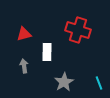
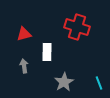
red cross: moved 1 px left, 3 px up
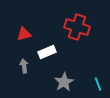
white rectangle: rotated 66 degrees clockwise
cyan line: moved 1 px left, 1 px down
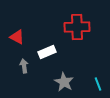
red cross: rotated 20 degrees counterclockwise
red triangle: moved 7 px left, 3 px down; rotated 42 degrees clockwise
gray star: rotated 12 degrees counterclockwise
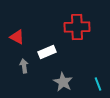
gray star: moved 1 px left
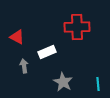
cyan line: rotated 16 degrees clockwise
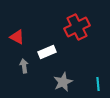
red cross: rotated 25 degrees counterclockwise
gray star: rotated 18 degrees clockwise
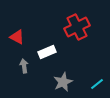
cyan line: moved 1 px left; rotated 56 degrees clockwise
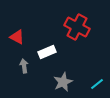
red cross: rotated 35 degrees counterclockwise
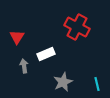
red triangle: rotated 35 degrees clockwise
white rectangle: moved 1 px left, 2 px down
cyan line: rotated 64 degrees counterclockwise
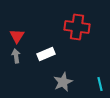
red cross: rotated 20 degrees counterclockwise
red triangle: moved 1 px up
gray arrow: moved 8 px left, 10 px up
cyan line: moved 3 px right
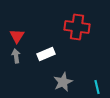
cyan line: moved 3 px left, 3 px down
